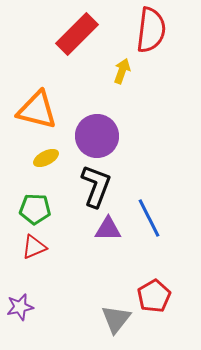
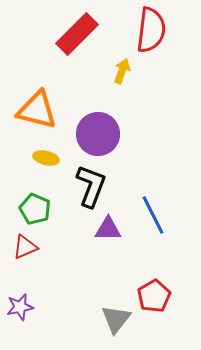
purple circle: moved 1 px right, 2 px up
yellow ellipse: rotated 40 degrees clockwise
black L-shape: moved 5 px left
green pentagon: rotated 20 degrees clockwise
blue line: moved 4 px right, 3 px up
red triangle: moved 9 px left
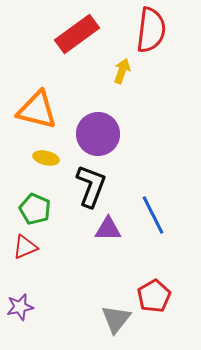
red rectangle: rotated 9 degrees clockwise
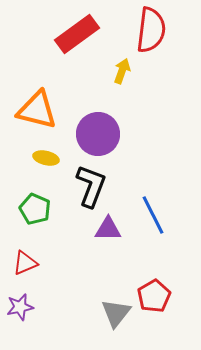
red triangle: moved 16 px down
gray triangle: moved 6 px up
